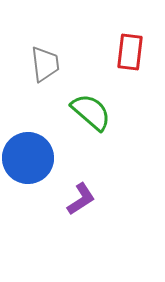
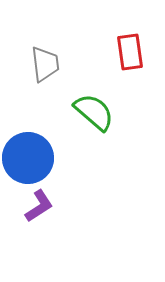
red rectangle: rotated 15 degrees counterclockwise
green semicircle: moved 3 px right
purple L-shape: moved 42 px left, 7 px down
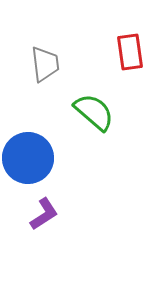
purple L-shape: moved 5 px right, 8 px down
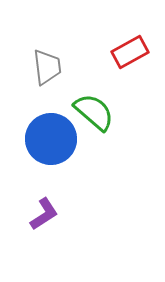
red rectangle: rotated 69 degrees clockwise
gray trapezoid: moved 2 px right, 3 px down
blue circle: moved 23 px right, 19 px up
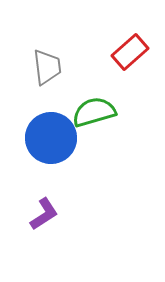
red rectangle: rotated 12 degrees counterclockwise
green semicircle: rotated 57 degrees counterclockwise
blue circle: moved 1 px up
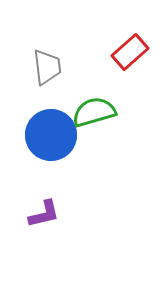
blue circle: moved 3 px up
purple L-shape: rotated 20 degrees clockwise
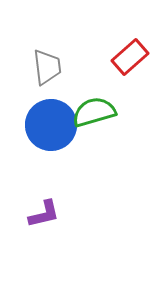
red rectangle: moved 5 px down
blue circle: moved 10 px up
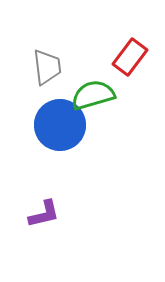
red rectangle: rotated 12 degrees counterclockwise
green semicircle: moved 1 px left, 17 px up
blue circle: moved 9 px right
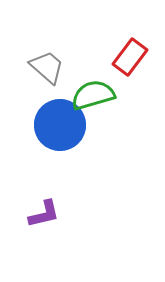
gray trapezoid: rotated 42 degrees counterclockwise
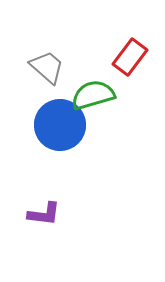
purple L-shape: rotated 20 degrees clockwise
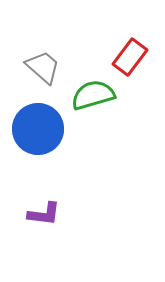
gray trapezoid: moved 4 px left
blue circle: moved 22 px left, 4 px down
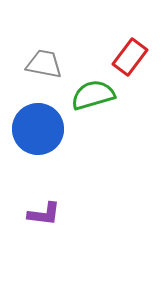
gray trapezoid: moved 1 px right, 3 px up; rotated 30 degrees counterclockwise
